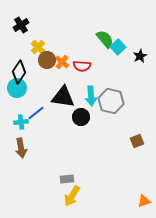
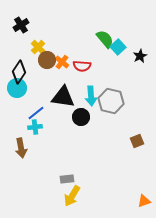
cyan cross: moved 14 px right, 5 px down
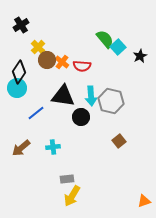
black triangle: moved 1 px up
cyan cross: moved 18 px right, 20 px down
brown square: moved 18 px left; rotated 16 degrees counterclockwise
brown arrow: rotated 60 degrees clockwise
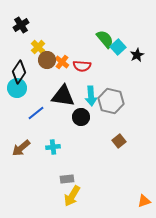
black star: moved 3 px left, 1 px up
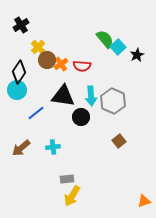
orange cross: moved 1 px left, 2 px down; rotated 16 degrees clockwise
cyan circle: moved 2 px down
gray hexagon: moved 2 px right; rotated 10 degrees clockwise
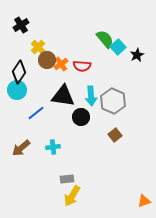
brown square: moved 4 px left, 6 px up
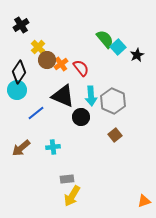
red semicircle: moved 1 px left, 2 px down; rotated 132 degrees counterclockwise
black triangle: rotated 15 degrees clockwise
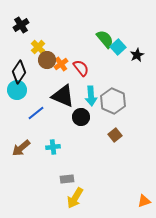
yellow arrow: moved 3 px right, 2 px down
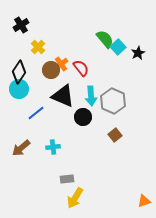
black star: moved 1 px right, 2 px up
brown circle: moved 4 px right, 10 px down
cyan circle: moved 2 px right, 1 px up
black circle: moved 2 px right
